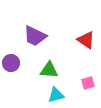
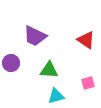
cyan triangle: moved 1 px down
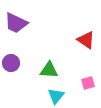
purple trapezoid: moved 19 px left, 13 px up
cyan triangle: rotated 36 degrees counterclockwise
